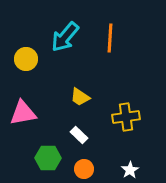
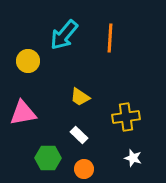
cyan arrow: moved 1 px left, 2 px up
yellow circle: moved 2 px right, 2 px down
white star: moved 3 px right, 12 px up; rotated 24 degrees counterclockwise
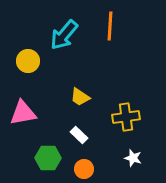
orange line: moved 12 px up
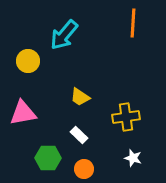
orange line: moved 23 px right, 3 px up
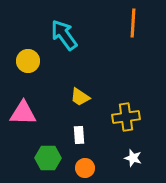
cyan arrow: rotated 104 degrees clockwise
pink triangle: rotated 12 degrees clockwise
white rectangle: rotated 42 degrees clockwise
orange circle: moved 1 px right, 1 px up
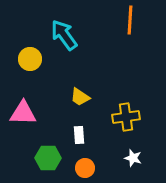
orange line: moved 3 px left, 3 px up
yellow circle: moved 2 px right, 2 px up
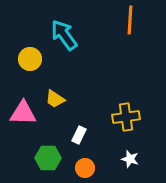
yellow trapezoid: moved 25 px left, 2 px down
white rectangle: rotated 30 degrees clockwise
white star: moved 3 px left, 1 px down
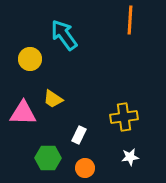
yellow trapezoid: moved 2 px left
yellow cross: moved 2 px left
white star: moved 2 px up; rotated 24 degrees counterclockwise
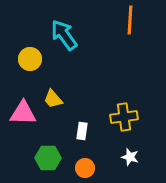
yellow trapezoid: rotated 15 degrees clockwise
white rectangle: moved 3 px right, 4 px up; rotated 18 degrees counterclockwise
white star: rotated 24 degrees clockwise
